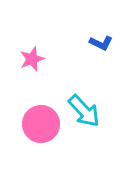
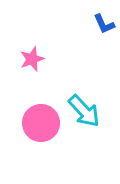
blue L-shape: moved 3 px right, 19 px up; rotated 40 degrees clockwise
pink circle: moved 1 px up
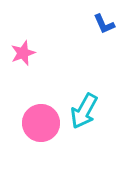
pink star: moved 9 px left, 6 px up
cyan arrow: rotated 72 degrees clockwise
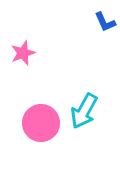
blue L-shape: moved 1 px right, 2 px up
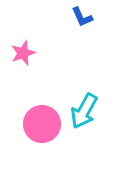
blue L-shape: moved 23 px left, 5 px up
pink circle: moved 1 px right, 1 px down
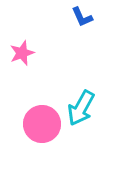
pink star: moved 1 px left
cyan arrow: moved 3 px left, 3 px up
